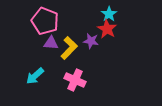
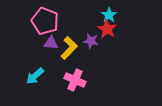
cyan star: moved 1 px down
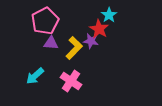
pink pentagon: rotated 24 degrees clockwise
red star: moved 8 px left
yellow L-shape: moved 5 px right
pink cross: moved 4 px left, 1 px down; rotated 10 degrees clockwise
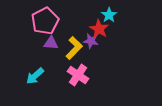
pink cross: moved 7 px right, 6 px up
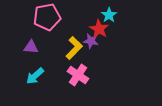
pink pentagon: moved 2 px right, 4 px up; rotated 16 degrees clockwise
purple triangle: moved 20 px left, 4 px down
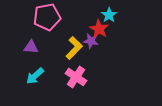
pink cross: moved 2 px left, 2 px down
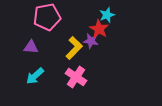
cyan star: moved 2 px left; rotated 14 degrees clockwise
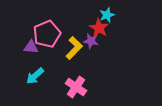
pink pentagon: moved 17 px down; rotated 12 degrees counterclockwise
red star: moved 1 px up
pink cross: moved 10 px down
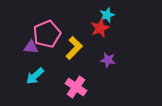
red star: moved 1 px right; rotated 18 degrees clockwise
purple star: moved 17 px right, 19 px down
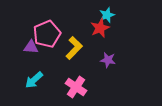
cyan arrow: moved 1 px left, 4 px down
